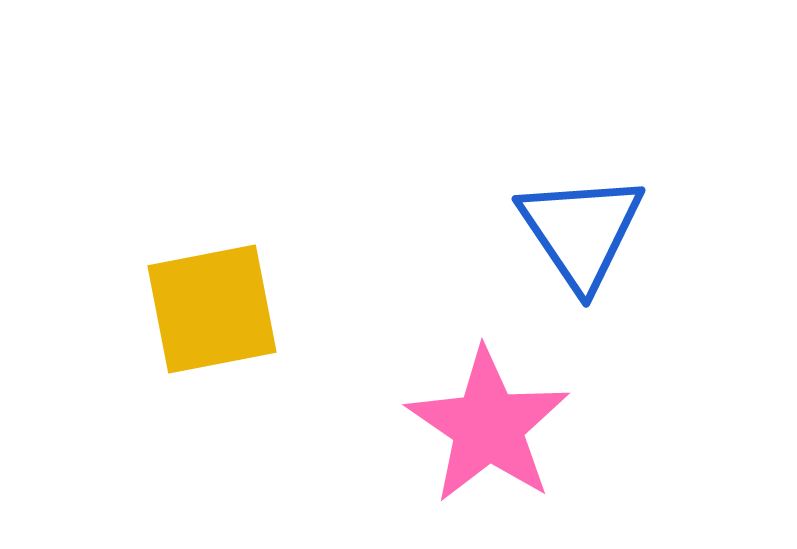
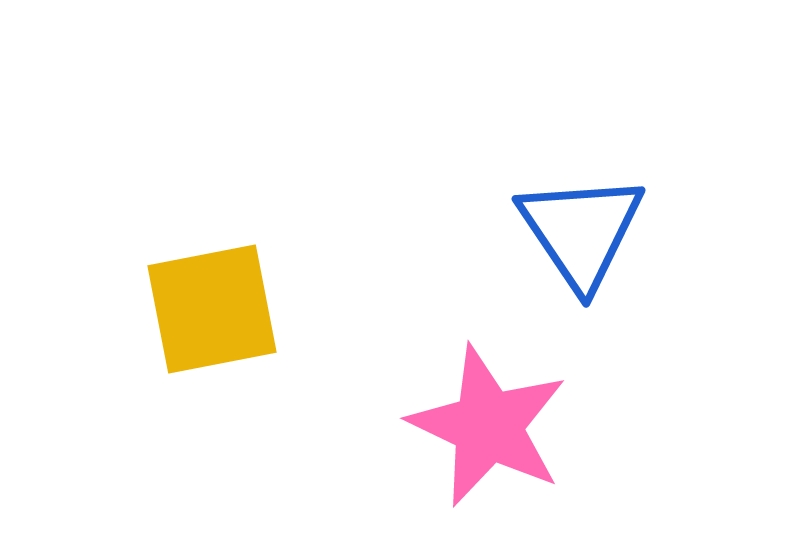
pink star: rotated 9 degrees counterclockwise
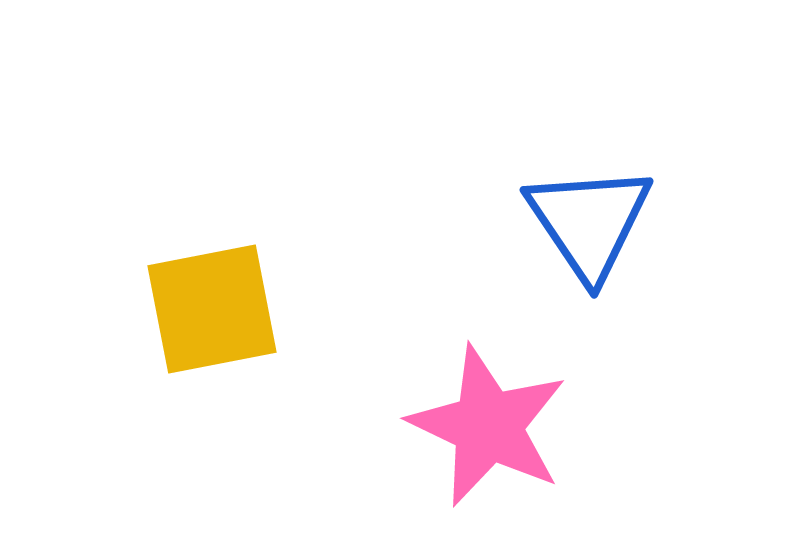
blue triangle: moved 8 px right, 9 px up
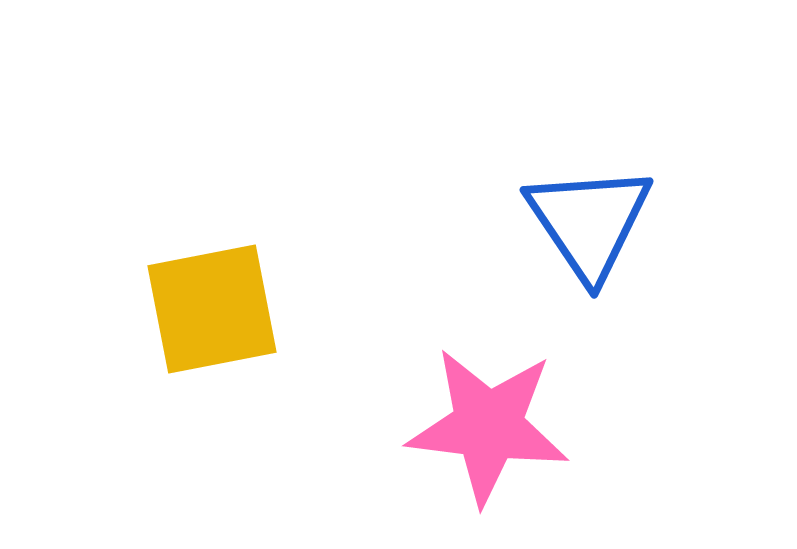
pink star: rotated 18 degrees counterclockwise
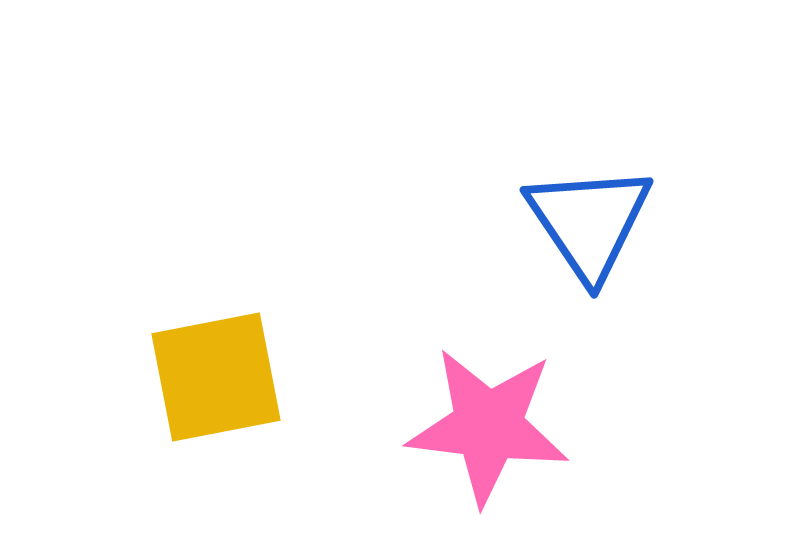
yellow square: moved 4 px right, 68 px down
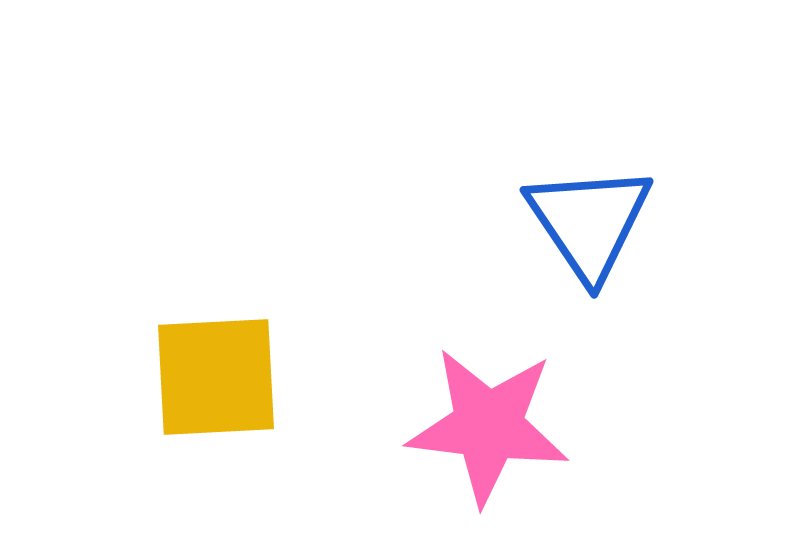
yellow square: rotated 8 degrees clockwise
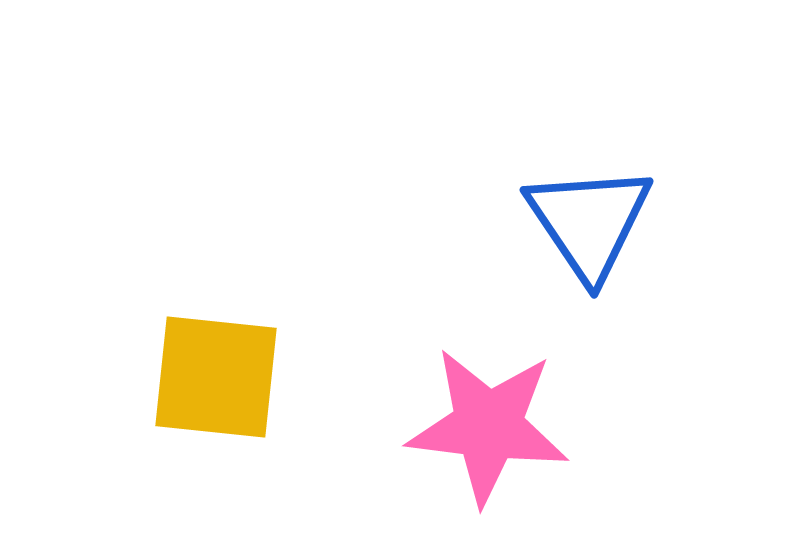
yellow square: rotated 9 degrees clockwise
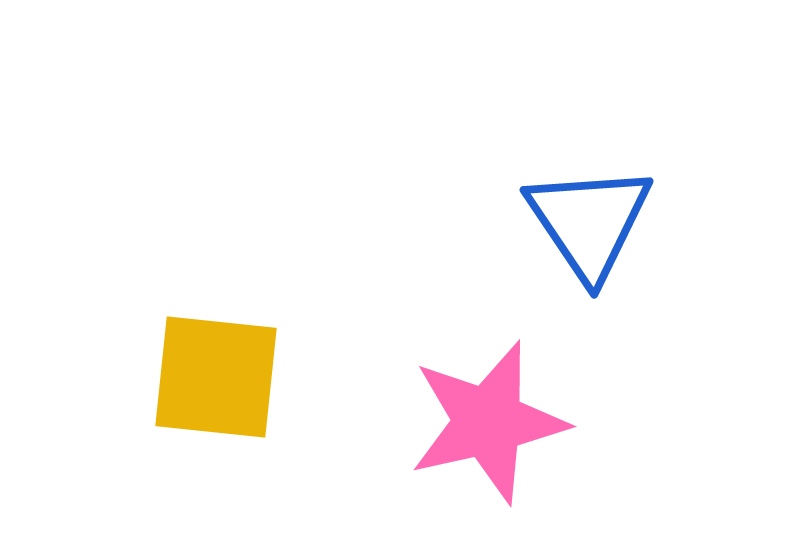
pink star: moved 4 px up; rotated 20 degrees counterclockwise
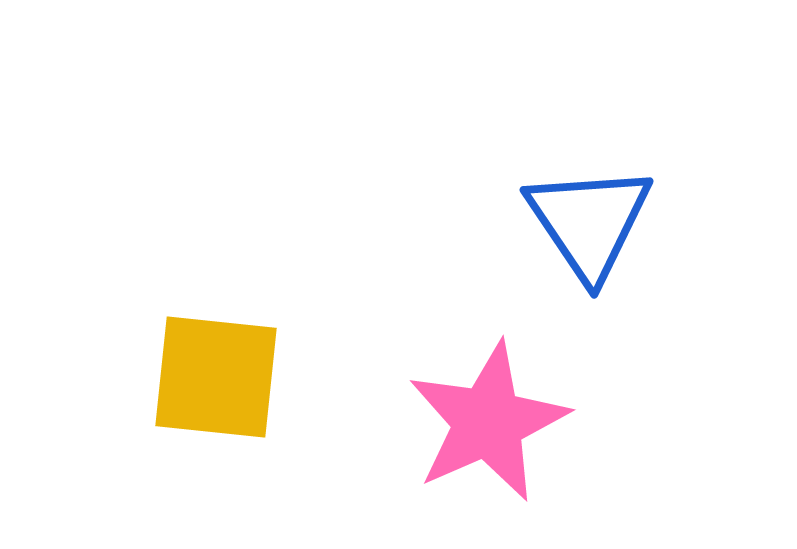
pink star: rotated 11 degrees counterclockwise
